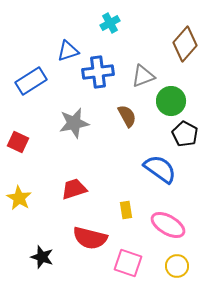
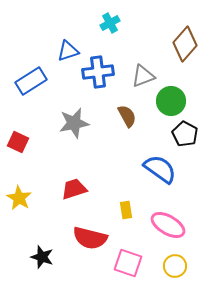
yellow circle: moved 2 px left
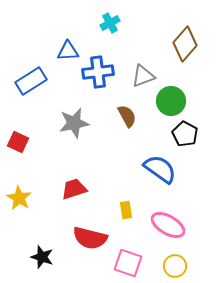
blue triangle: rotated 15 degrees clockwise
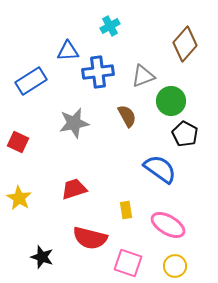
cyan cross: moved 3 px down
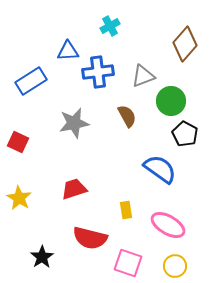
black star: rotated 20 degrees clockwise
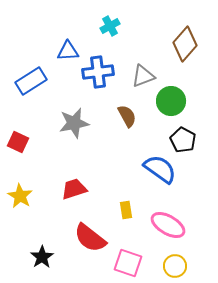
black pentagon: moved 2 px left, 6 px down
yellow star: moved 1 px right, 2 px up
red semicircle: rotated 24 degrees clockwise
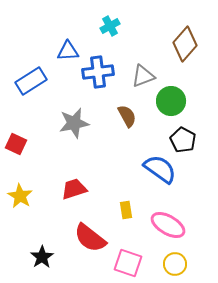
red square: moved 2 px left, 2 px down
yellow circle: moved 2 px up
